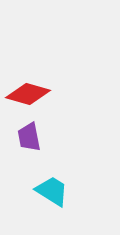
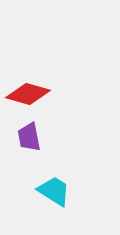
cyan trapezoid: moved 2 px right
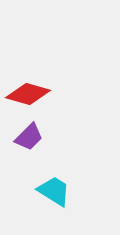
purple trapezoid: rotated 124 degrees counterclockwise
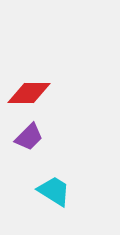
red diamond: moved 1 px right, 1 px up; rotated 15 degrees counterclockwise
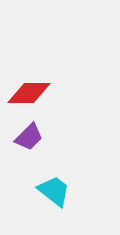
cyan trapezoid: rotated 6 degrees clockwise
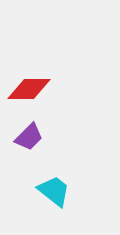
red diamond: moved 4 px up
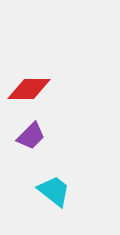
purple trapezoid: moved 2 px right, 1 px up
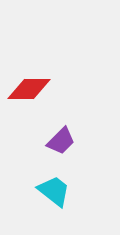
purple trapezoid: moved 30 px right, 5 px down
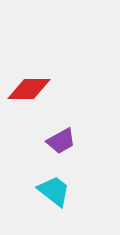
purple trapezoid: rotated 16 degrees clockwise
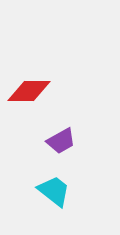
red diamond: moved 2 px down
